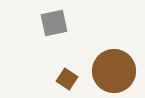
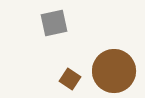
brown square: moved 3 px right
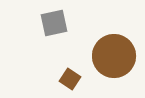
brown circle: moved 15 px up
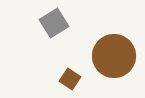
gray square: rotated 20 degrees counterclockwise
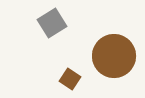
gray square: moved 2 px left
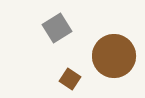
gray square: moved 5 px right, 5 px down
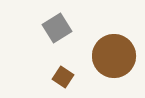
brown square: moved 7 px left, 2 px up
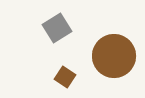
brown square: moved 2 px right
